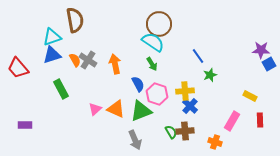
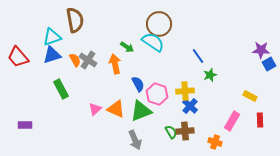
green arrow: moved 25 px left, 17 px up; rotated 24 degrees counterclockwise
red trapezoid: moved 11 px up
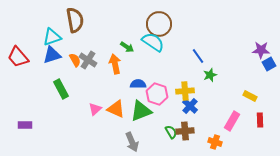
blue semicircle: rotated 63 degrees counterclockwise
gray arrow: moved 3 px left, 2 px down
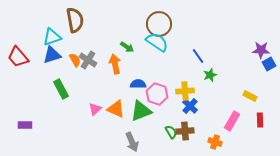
cyan semicircle: moved 4 px right
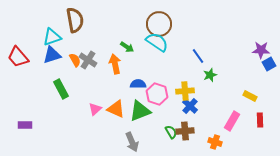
green triangle: moved 1 px left
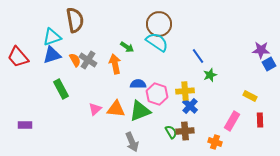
orange triangle: rotated 18 degrees counterclockwise
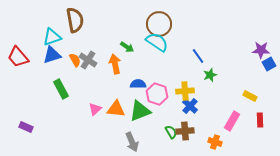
purple rectangle: moved 1 px right, 2 px down; rotated 24 degrees clockwise
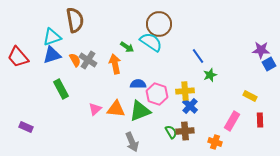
cyan semicircle: moved 6 px left
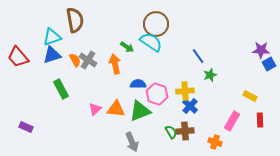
brown circle: moved 3 px left
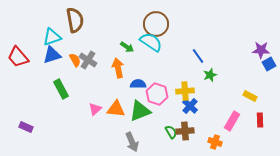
orange arrow: moved 3 px right, 4 px down
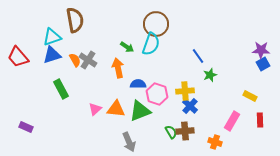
cyan semicircle: moved 2 px down; rotated 75 degrees clockwise
blue square: moved 6 px left
gray arrow: moved 3 px left
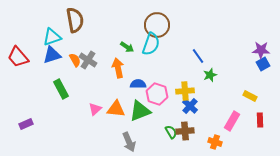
brown circle: moved 1 px right, 1 px down
purple rectangle: moved 3 px up; rotated 48 degrees counterclockwise
